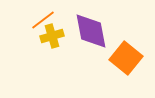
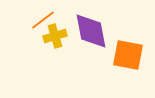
yellow cross: moved 3 px right
orange square: moved 2 px right, 3 px up; rotated 28 degrees counterclockwise
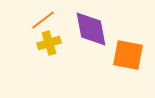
purple diamond: moved 2 px up
yellow cross: moved 6 px left, 7 px down
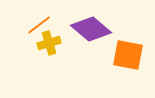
orange line: moved 4 px left, 5 px down
purple diamond: rotated 39 degrees counterclockwise
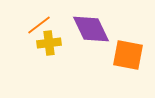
purple diamond: rotated 24 degrees clockwise
yellow cross: rotated 10 degrees clockwise
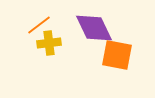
purple diamond: moved 3 px right, 1 px up
orange square: moved 11 px left
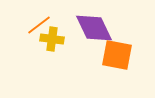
yellow cross: moved 3 px right, 4 px up; rotated 15 degrees clockwise
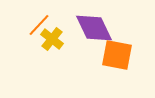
orange line: rotated 10 degrees counterclockwise
yellow cross: rotated 30 degrees clockwise
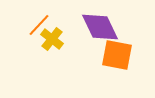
purple diamond: moved 6 px right, 1 px up
